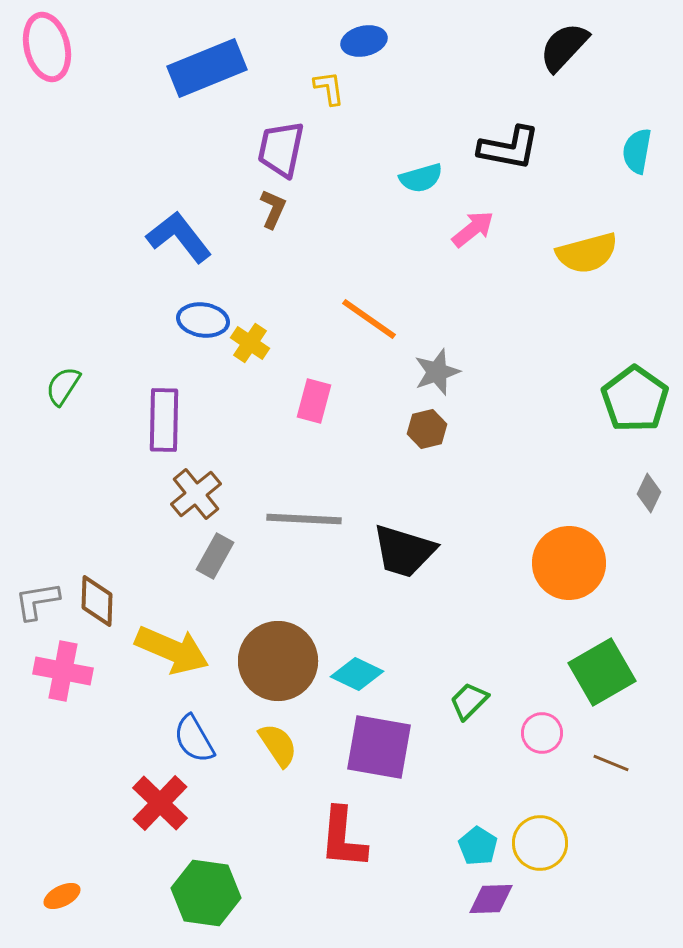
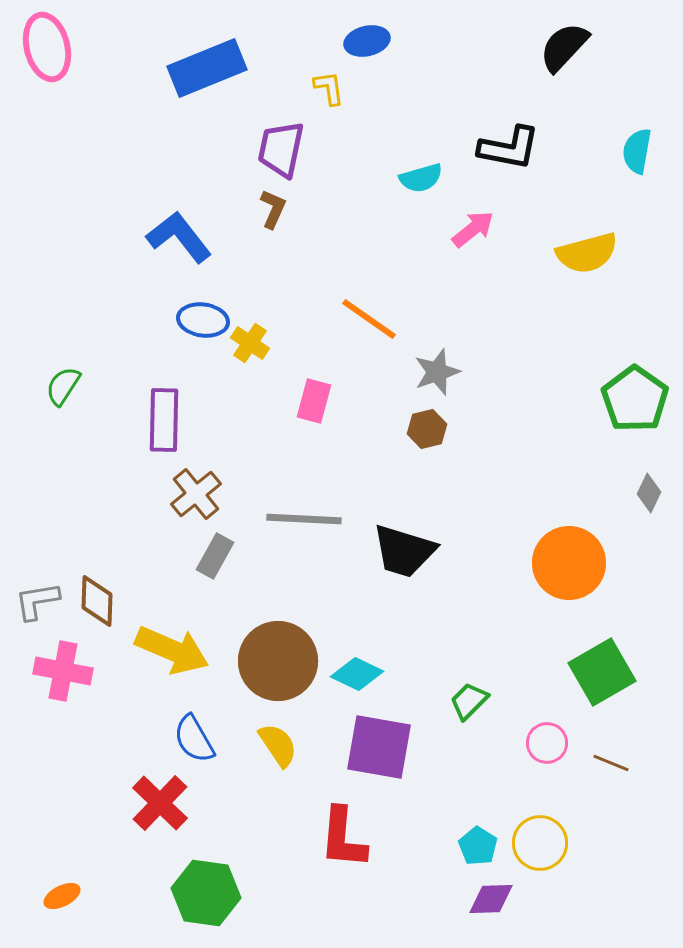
blue ellipse at (364, 41): moved 3 px right
pink circle at (542, 733): moved 5 px right, 10 px down
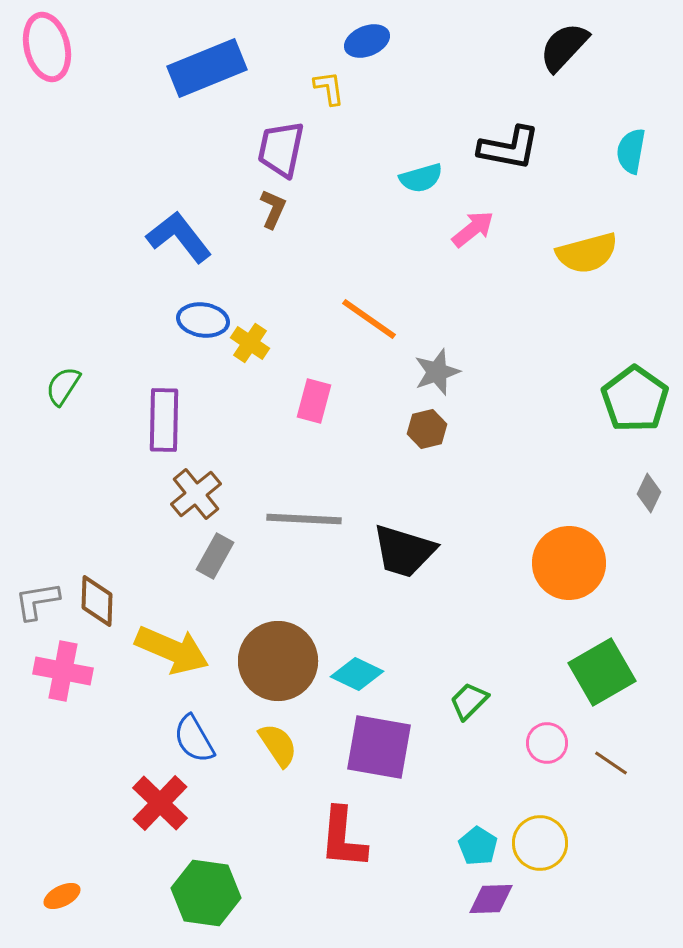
blue ellipse at (367, 41): rotated 9 degrees counterclockwise
cyan semicircle at (637, 151): moved 6 px left
brown line at (611, 763): rotated 12 degrees clockwise
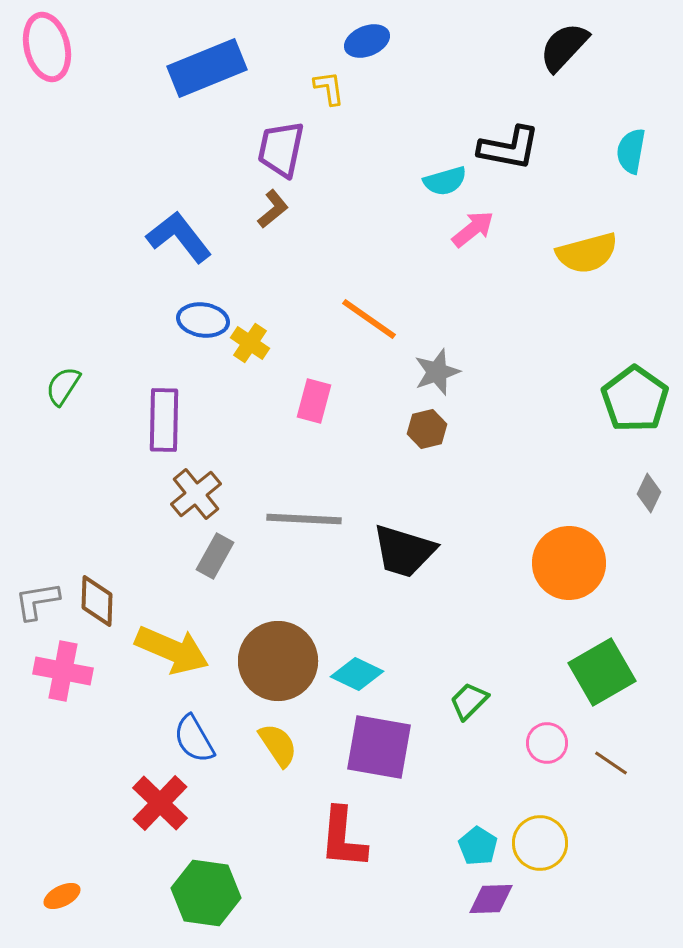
cyan semicircle at (421, 178): moved 24 px right, 3 px down
brown L-shape at (273, 209): rotated 27 degrees clockwise
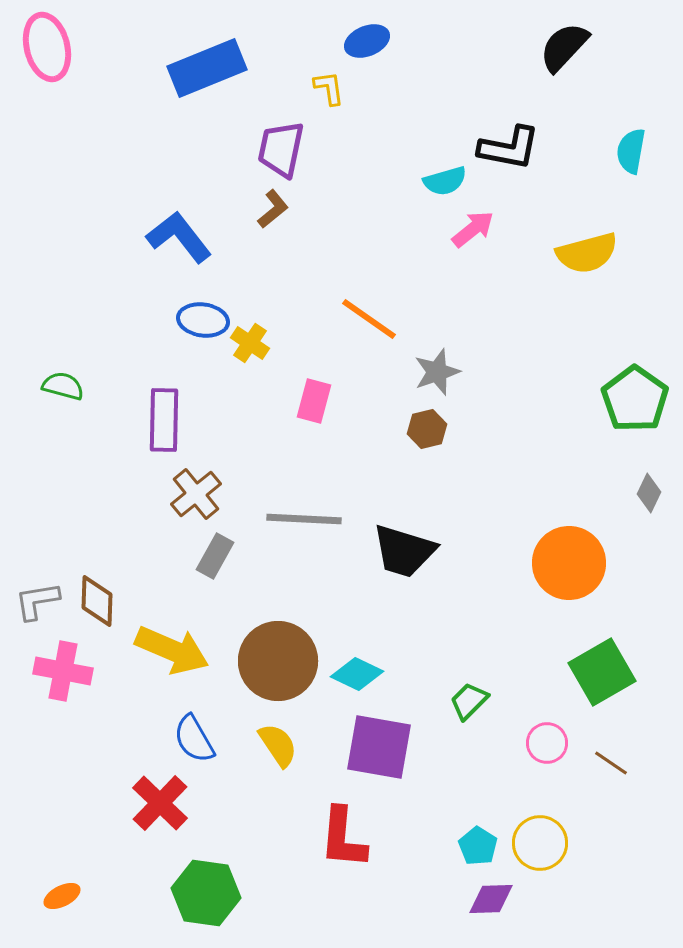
green semicircle at (63, 386): rotated 72 degrees clockwise
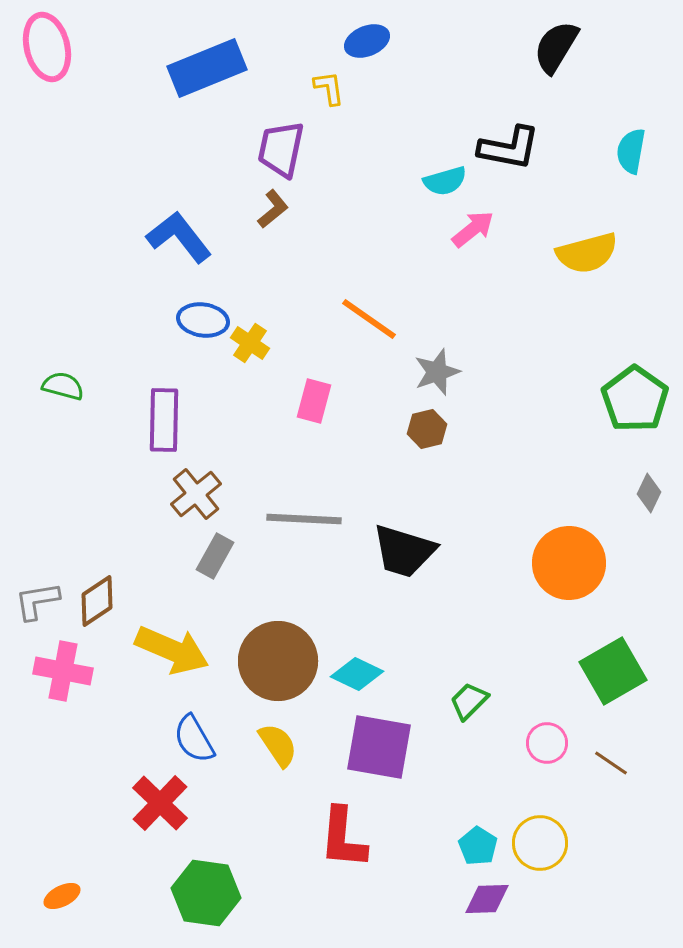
black semicircle at (564, 47): moved 8 px left; rotated 12 degrees counterclockwise
brown diamond at (97, 601): rotated 54 degrees clockwise
green square at (602, 672): moved 11 px right, 1 px up
purple diamond at (491, 899): moved 4 px left
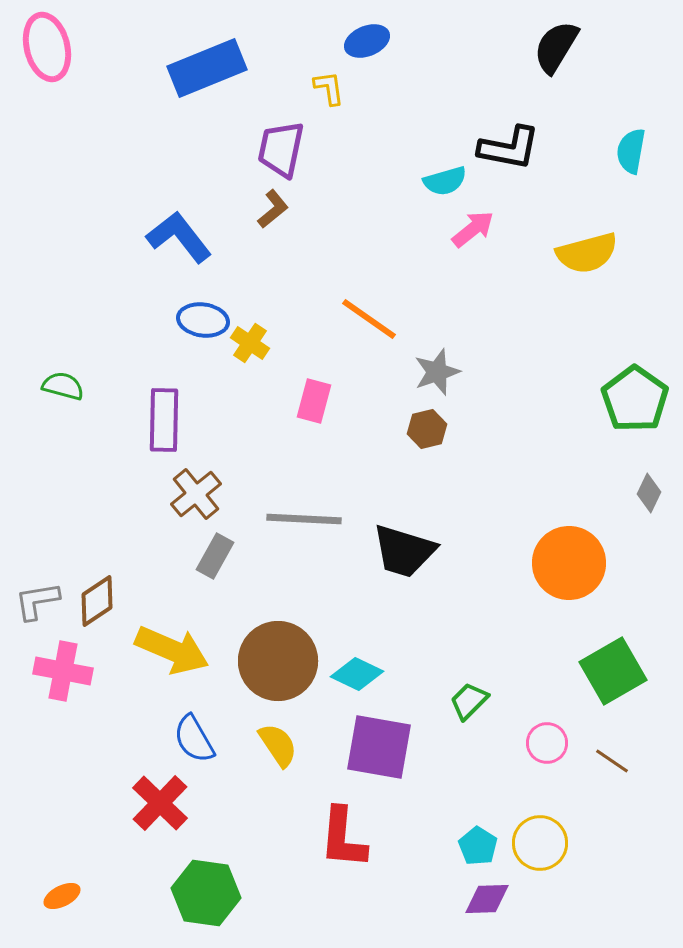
brown line at (611, 763): moved 1 px right, 2 px up
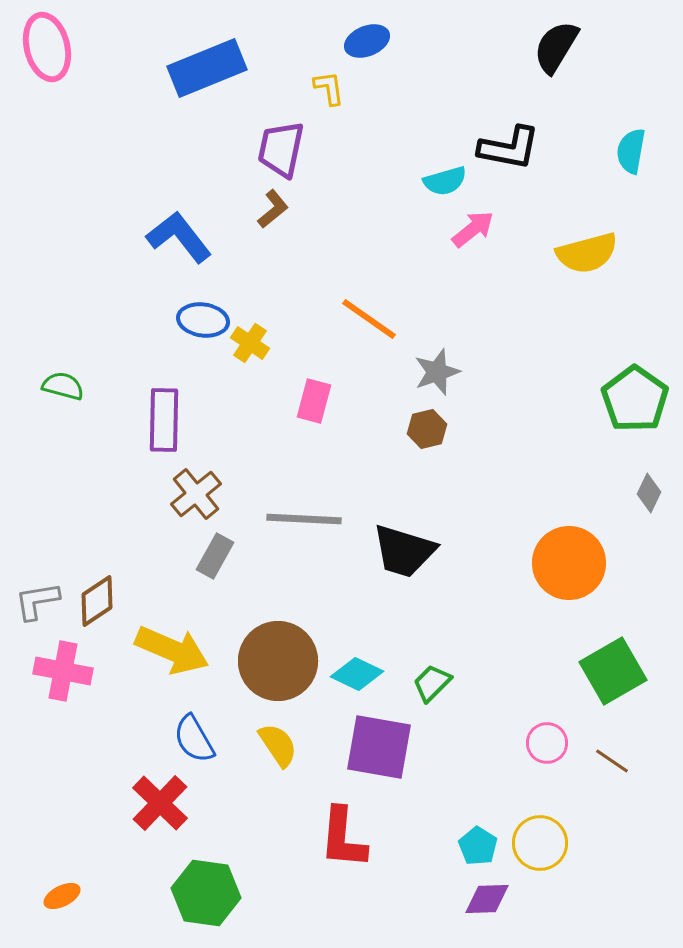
green trapezoid at (469, 701): moved 37 px left, 18 px up
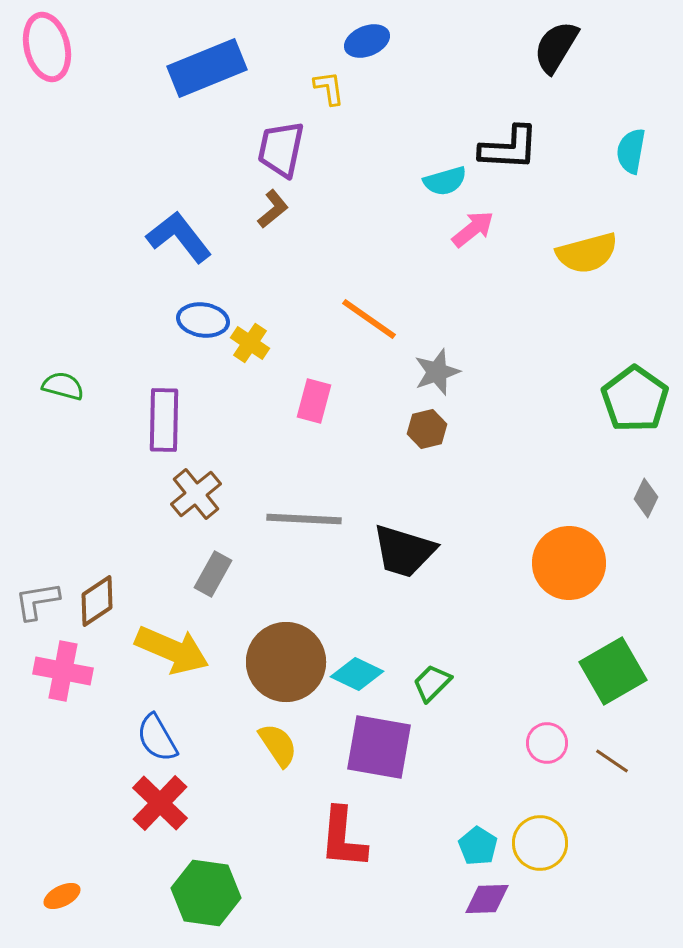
black L-shape at (509, 148): rotated 8 degrees counterclockwise
gray diamond at (649, 493): moved 3 px left, 5 px down
gray rectangle at (215, 556): moved 2 px left, 18 px down
brown circle at (278, 661): moved 8 px right, 1 px down
blue semicircle at (194, 739): moved 37 px left, 1 px up
